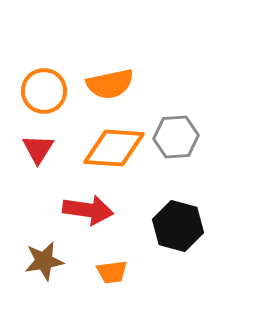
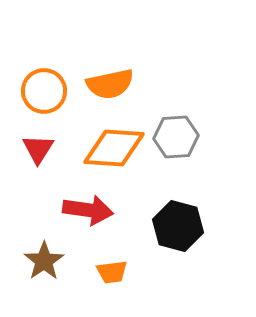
brown star: rotated 24 degrees counterclockwise
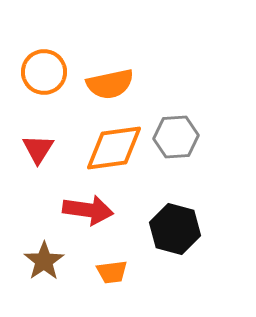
orange circle: moved 19 px up
orange diamond: rotated 12 degrees counterclockwise
black hexagon: moved 3 px left, 3 px down
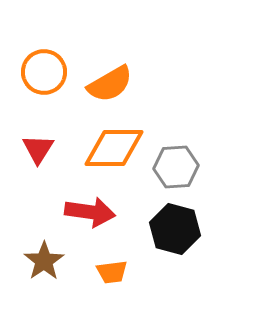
orange semicircle: rotated 18 degrees counterclockwise
gray hexagon: moved 30 px down
orange diamond: rotated 8 degrees clockwise
red arrow: moved 2 px right, 2 px down
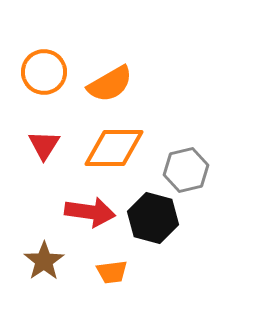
red triangle: moved 6 px right, 4 px up
gray hexagon: moved 10 px right, 3 px down; rotated 9 degrees counterclockwise
black hexagon: moved 22 px left, 11 px up
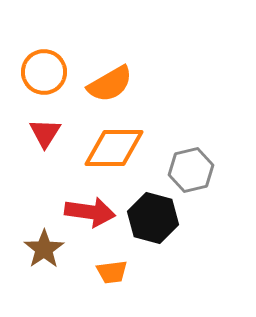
red triangle: moved 1 px right, 12 px up
gray hexagon: moved 5 px right
brown star: moved 12 px up
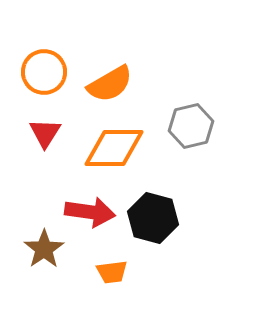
gray hexagon: moved 44 px up
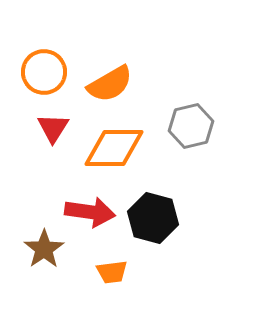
red triangle: moved 8 px right, 5 px up
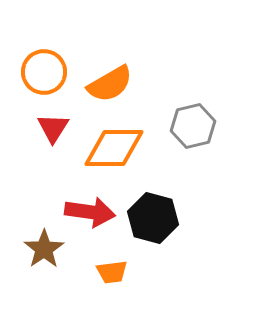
gray hexagon: moved 2 px right
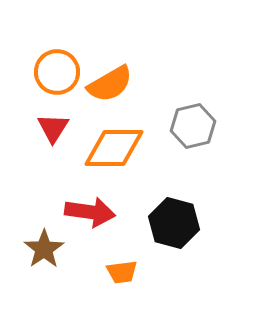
orange circle: moved 13 px right
black hexagon: moved 21 px right, 5 px down
orange trapezoid: moved 10 px right
